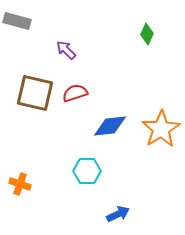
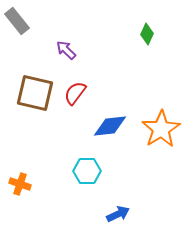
gray rectangle: rotated 36 degrees clockwise
red semicircle: rotated 35 degrees counterclockwise
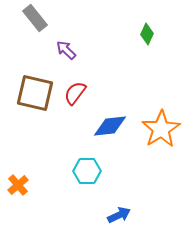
gray rectangle: moved 18 px right, 3 px up
orange cross: moved 2 px left, 1 px down; rotated 30 degrees clockwise
blue arrow: moved 1 px right, 1 px down
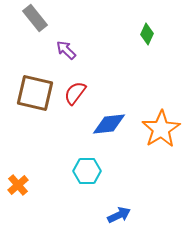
blue diamond: moved 1 px left, 2 px up
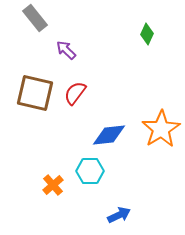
blue diamond: moved 11 px down
cyan hexagon: moved 3 px right
orange cross: moved 35 px right
